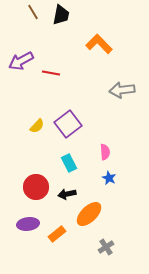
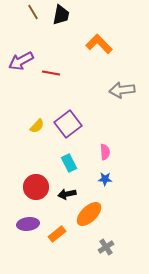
blue star: moved 4 px left, 1 px down; rotated 24 degrees counterclockwise
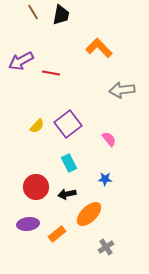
orange L-shape: moved 4 px down
pink semicircle: moved 4 px right, 13 px up; rotated 35 degrees counterclockwise
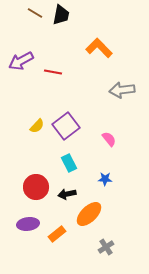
brown line: moved 2 px right, 1 px down; rotated 28 degrees counterclockwise
red line: moved 2 px right, 1 px up
purple square: moved 2 px left, 2 px down
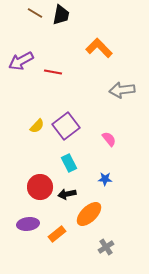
red circle: moved 4 px right
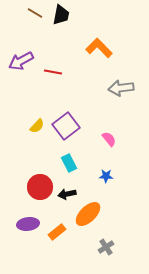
gray arrow: moved 1 px left, 2 px up
blue star: moved 1 px right, 3 px up
orange ellipse: moved 1 px left
orange rectangle: moved 2 px up
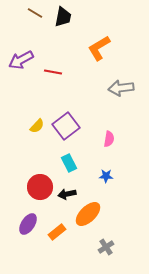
black trapezoid: moved 2 px right, 2 px down
orange L-shape: rotated 76 degrees counterclockwise
purple arrow: moved 1 px up
pink semicircle: rotated 49 degrees clockwise
purple ellipse: rotated 50 degrees counterclockwise
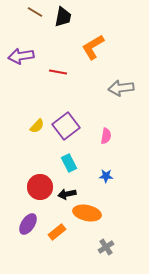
brown line: moved 1 px up
orange L-shape: moved 6 px left, 1 px up
purple arrow: moved 4 px up; rotated 20 degrees clockwise
red line: moved 5 px right
pink semicircle: moved 3 px left, 3 px up
orange ellipse: moved 1 px left, 1 px up; rotated 56 degrees clockwise
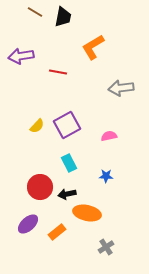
purple square: moved 1 px right, 1 px up; rotated 8 degrees clockwise
pink semicircle: moved 3 px right; rotated 112 degrees counterclockwise
purple ellipse: rotated 15 degrees clockwise
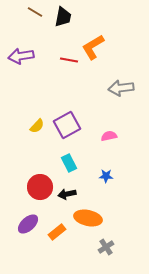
red line: moved 11 px right, 12 px up
orange ellipse: moved 1 px right, 5 px down
